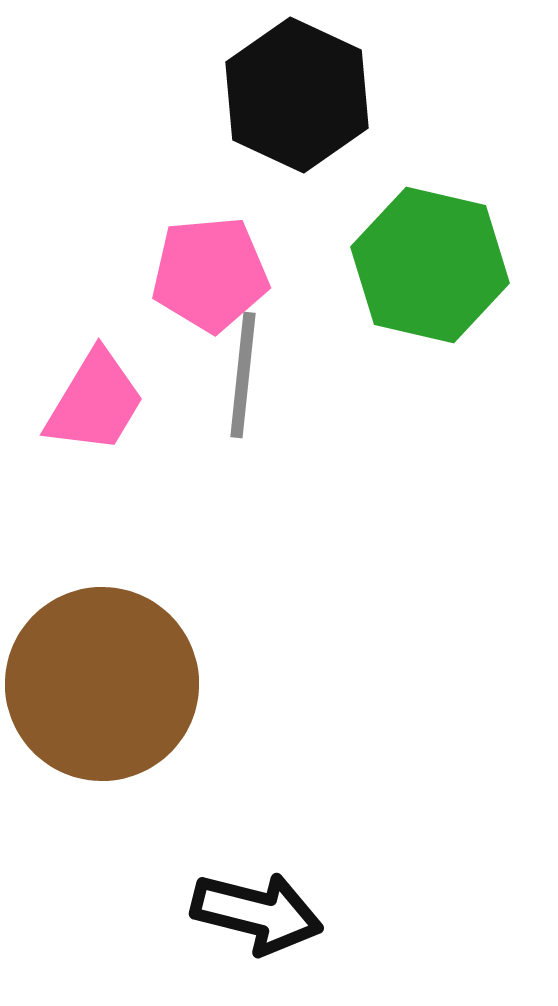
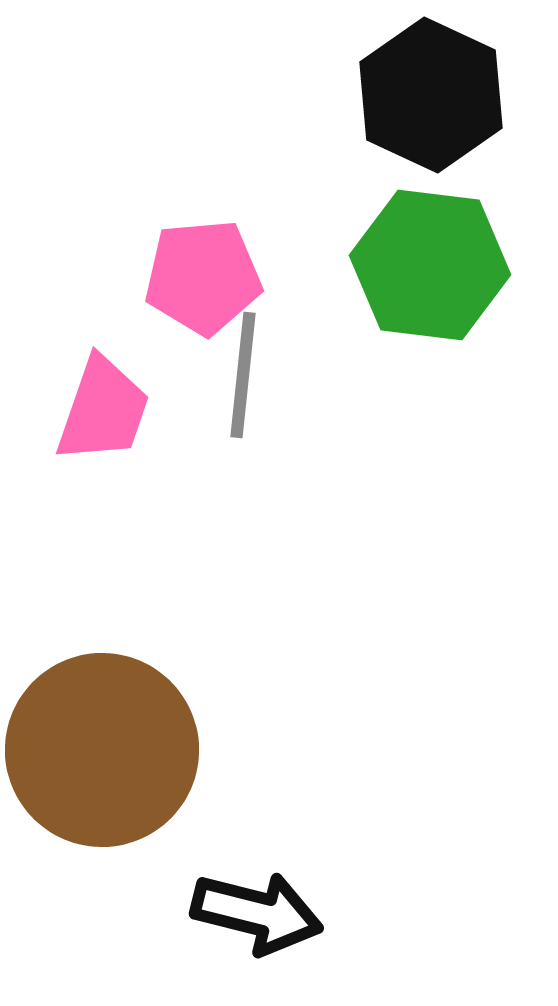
black hexagon: moved 134 px right
green hexagon: rotated 6 degrees counterclockwise
pink pentagon: moved 7 px left, 3 px down
pink trapezoid: moved 8 px right, 8 px down; rotated 12 degrees counterclockwise
brown circle: moved 66 px down
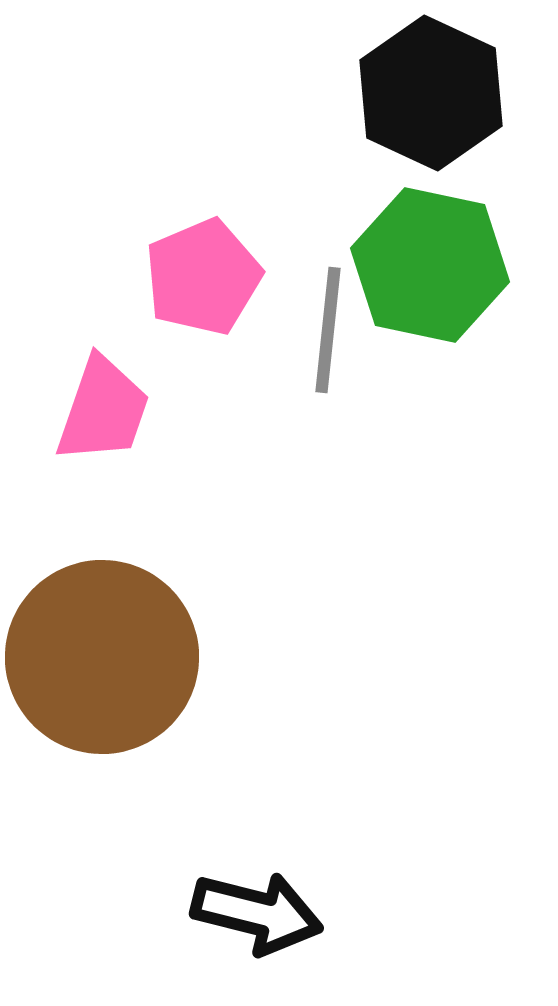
black hexagon: moved 2 px up
green hexagon: rotated 5 degrees clockwise
pink pentagon: rotated 18 degrees counterclockwise
gray line: moved 85 px right, 45 px up
brown circle: moved 93 px up
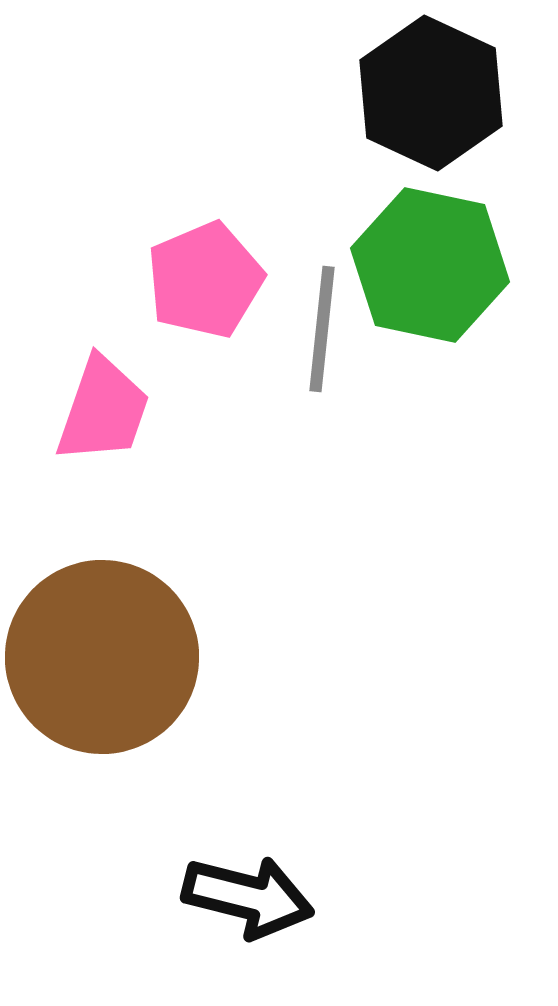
pink pentagon: moved 2 px right, 3 px down
gray line: moved 6 px left, 1 px up
black arrow: moved 9 px left, 16 px up
